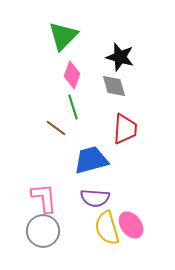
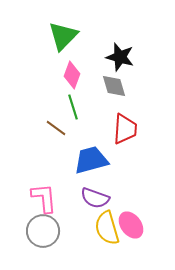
purple semicircle: rotated 16 degrees clockwise
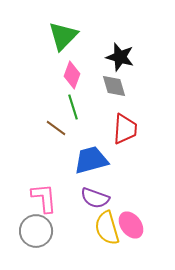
gray circle: moved 7 px left
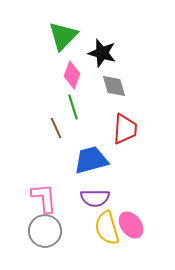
black star: moved 18 px left, 4 px up
brown line: rotated 30 degrees clockwise
purple semicircle: rotated 20 degrees counterclockwise
gray circle: moved 9 px right
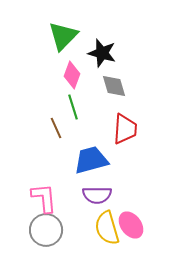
purple semicircle: moved 2 px right, 3 px up
gray circle: moved 1 px right, 1 px up
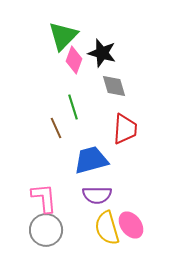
pink diamond: moved 2 px right, 15 px up
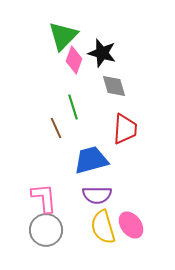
yellow semicircle: moved 4 px left, 1 px up
